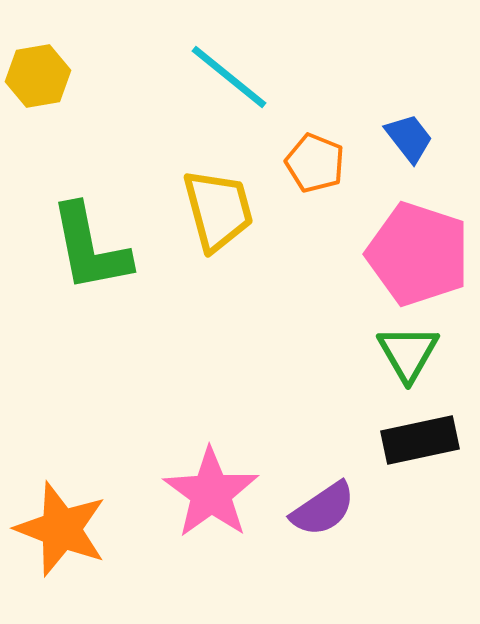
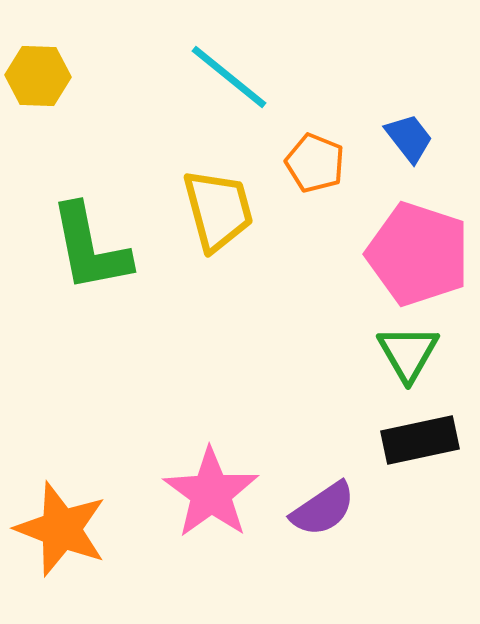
yellow hexagon: rotated 12 degrees clockwise
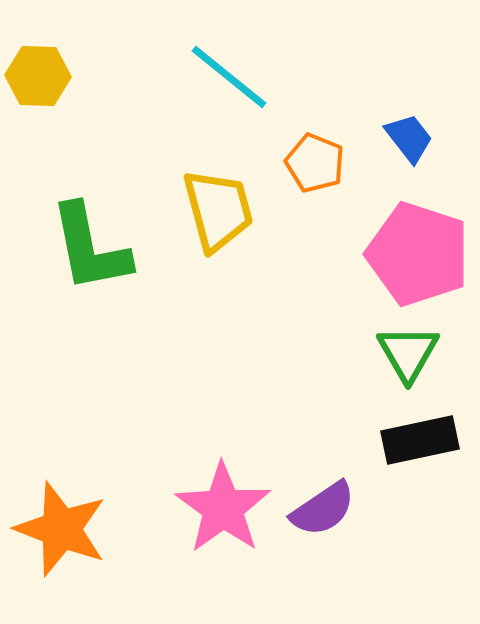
pink star: moved 12 px right, 15 px down
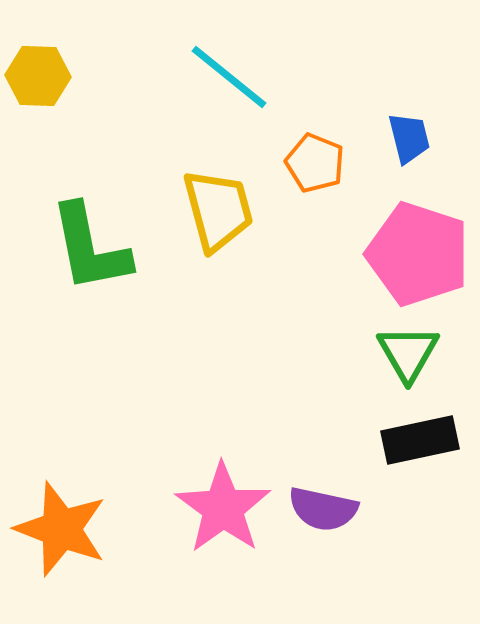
blue trapezoid: rotated 24 degrees clockwise
purple semicircle: rotated 46 degrees clockwise
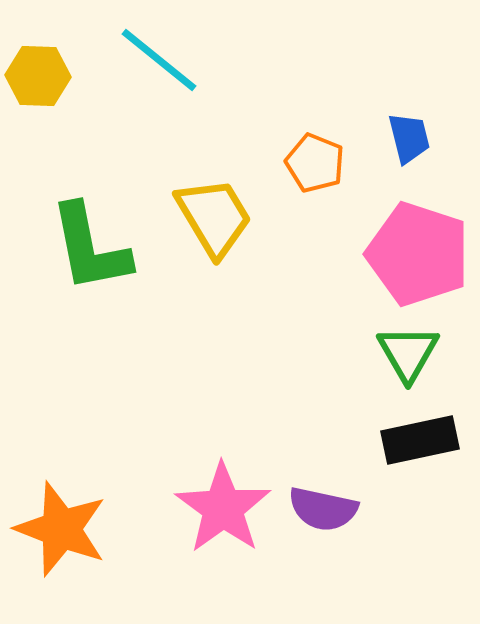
cyan line: moved 70 px left, 17 px up
yellow trapezoid: moved 4 px left, 7 px down; rotated 16 degrees counterclockwise
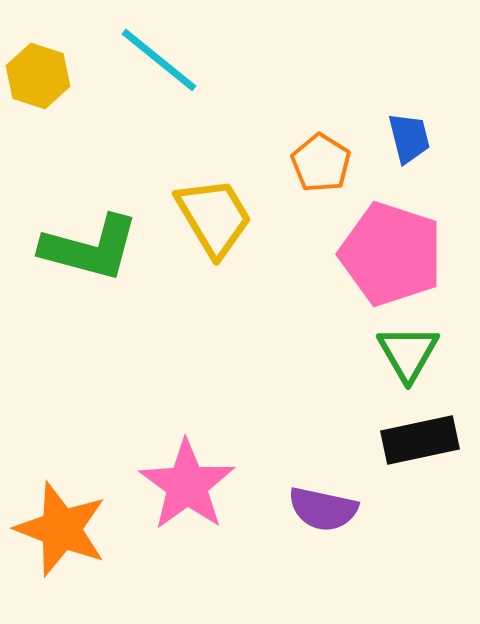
yellow hexagon: rotated 16 degrees clockwise
orange pentagon: moved 6 px right; rotated 10 degrees clockwise
green L-shape: rotated 64 degrees counterclockwise
pink pentagon: moved 27 px left
pink star: moved 36 px left, 23 px up
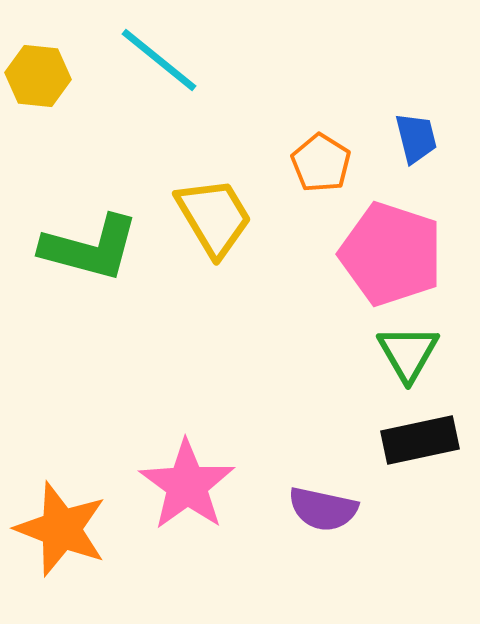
yellow hexagon: rotated 12 degrees counterclockwise
blue trapezoid: moved 7 px right
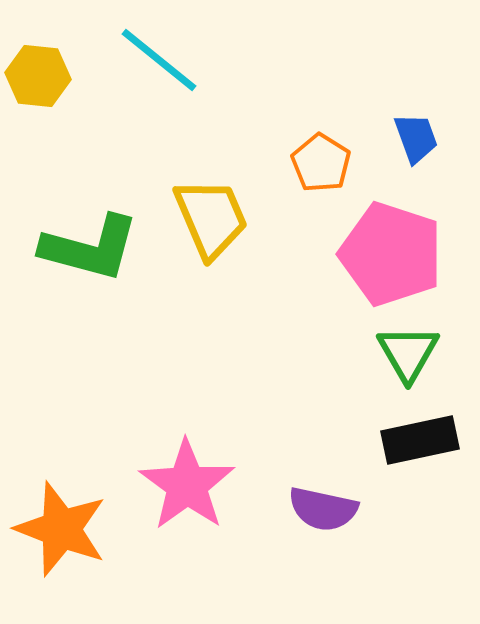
blue trapezoid: rotated 6 degrees counterclockwise
yellow trapezoid: moved 3 px left, 1 px down; rotated 8 degrees clockwise
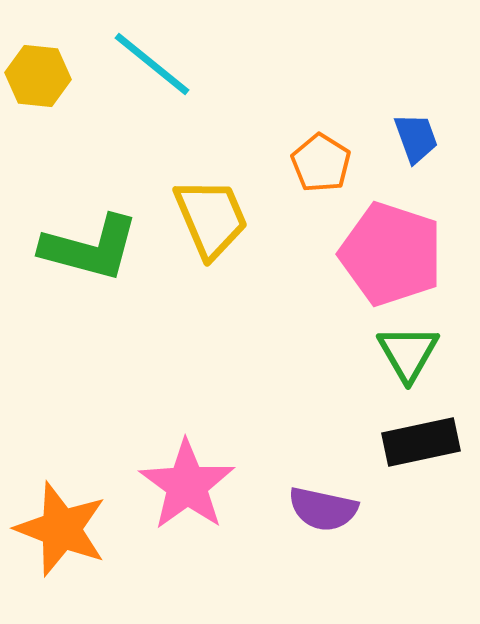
cyan line: moved 7 px left, 4 px down
black rectangle: moved 1 px right, 2 px down
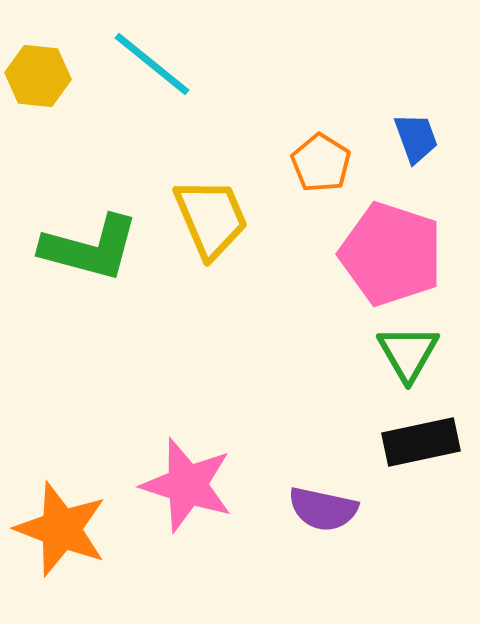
pink star: rotated 18 degrees counterclockwise
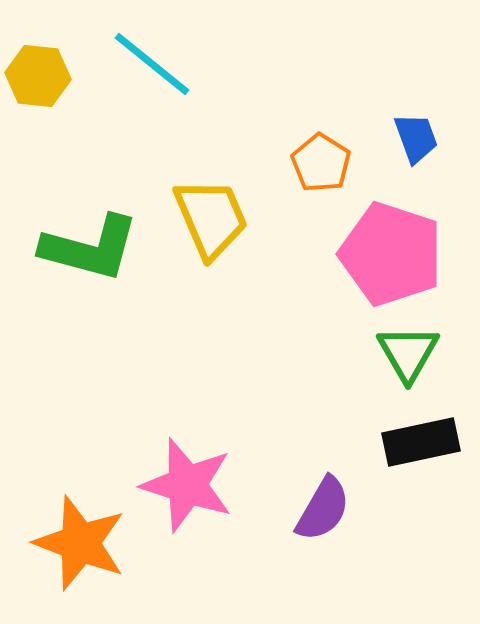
purple semicircle: rotated 72 degrees counterclockwise
orange star: moved 19 px right, 14 px down
